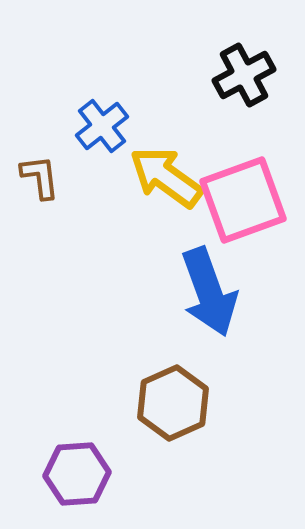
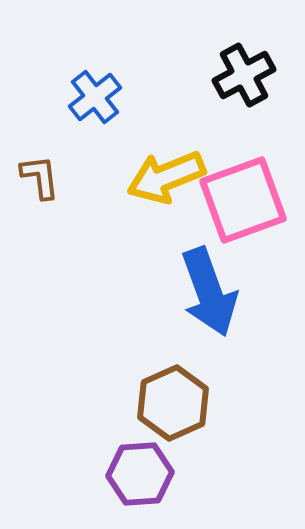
blue cross: moved 7 px left, 29 px up
yellow arrow: rotated 58 degrees counterclockwise
purple hexagon: moved 63 px right
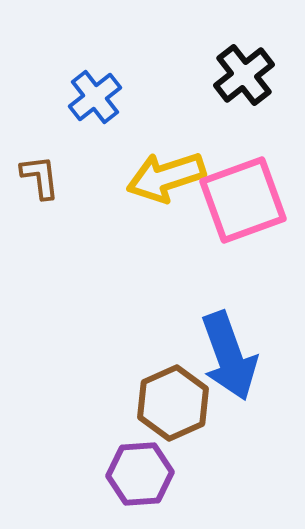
black cross: rotated 10 degrees counterclockwise
yellow arrow: rotated 4 degrees clockwise
blue arrow: moved 20 px right, 64 px down
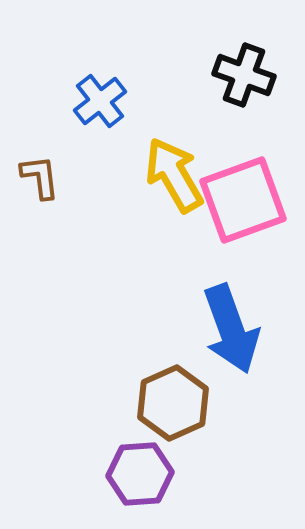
black cross: rotated 32 degrees counterclockwise
blue cross: moved 5 px right, 4 px down
yellow arrow: moved 8 px right, 2 px up; rotated 78 degrees clockwise
blue arrow: moved 2 px right, 27 px up
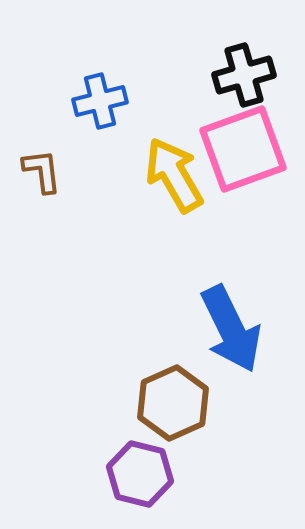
black cross: rotated 36 degrees counterclockwise
blue cross: rotated 24 degrees clockwise
brown L-shape: moved 2 px right, 6 px up
pink square: moved 51 px up
blue arrow: rotated 6 degrees counterclockwise
purple hexagon: rotated 18 degrees clockwise
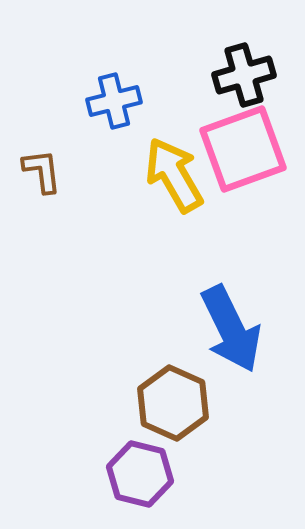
blue cross: moved 14 px right
brown hexagon: rotated 12 degrees counterclockwise
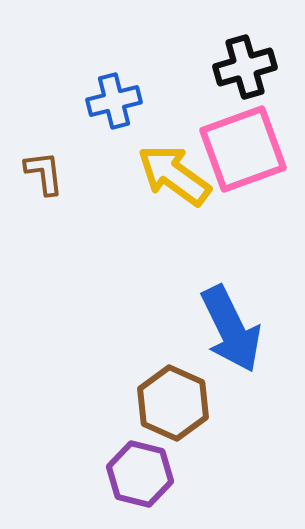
black cross: moved 1 px right, 8 px up
brown L-shape: moved 2 px right, 2 px down
yellow arrow: rotated 24 degrees counterclockwise
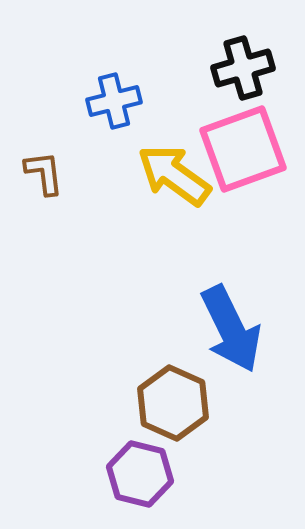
black cross: moved 2 px left, 1 px down
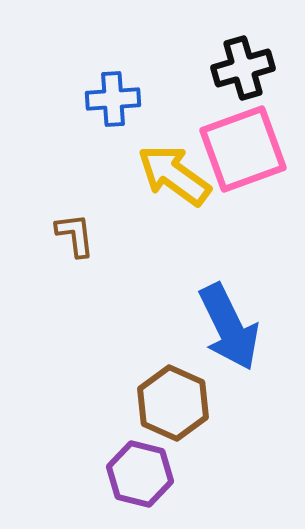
blue cross: moved 1 px left, 2 px up; rotated 10 degrees clockwise
brown L-shape: moved 31 px right, 62 px down
blue arrow: moved 2 px left, 2 px up
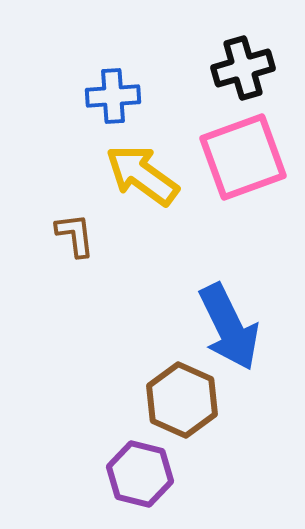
blue cross: moved 3 px up
pink square: moved 8 px down
yellow arrow: moved 32 px left
brown hexagon: moved 9 px right, 3 px up
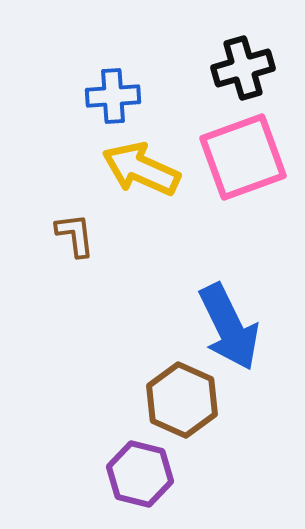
yellow arrow: moved 1 px left, 6 px up; rotated 12 degrees counterclockwise
